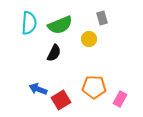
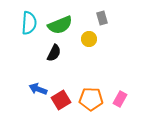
orange pentagon: moved 3 px left, 12 px down
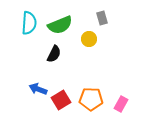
black semicircle: moved 1 px down
pink rectangle: moved 1 px right, 5 px down
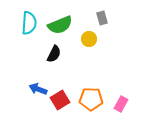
red square: moved 1 px left
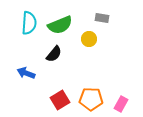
gray rectangle: rotated 64 degrees counterclockwise
black semicircle: rotated 12 degrees clockwise
blue arrow: moved 12 px left, 16 px up
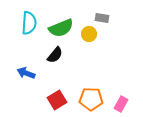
green semicircle: moved 1 px right, 3 px down
yellow circle: moved 5 px up
black semicircle: moved 1 px right, 1 px down
red square: moved 3 px left
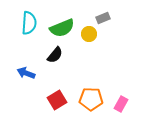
gray rectangle: moved 1 px right; rotated 32 degrees counterclockwise
green semicircle: moved 1 px right
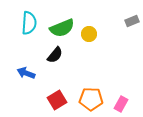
gray rectangle: moved 29 px right, 3 px down
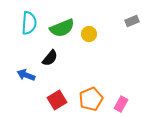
black semicircle: moved 5 px left, 3 px down
blue arrow: moved 2 px down
orange pentagon: rotated 25 degrees counterclockwise
